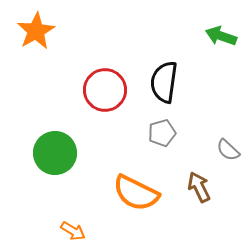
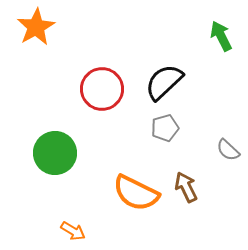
orange star: moved 4 px up
green arrow: rotated 44 degrees clockwise
black semicircle: rotated 39 degrees clockwise
red circle: moved 3 px left, 1 px up
gray pentagon: moved 3 px right, 5 px up
brown arrow: moved 13 px left
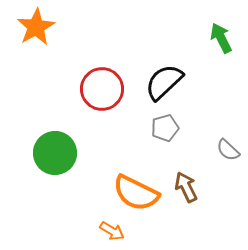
green arrow: moved 2 px down
orange arrow: moved 39 px right
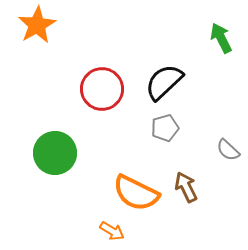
orange star: moved 1 px right, 2 px up
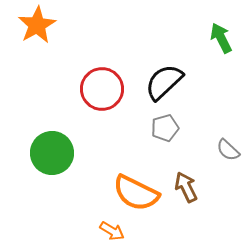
green circle: moved 3 px left
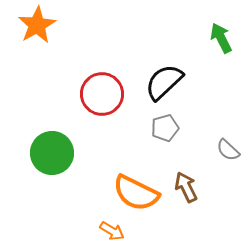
red circle: moved 5 px down
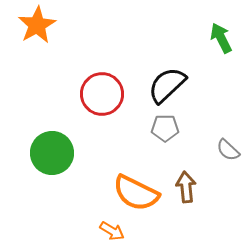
black semicircle: moved 3 px right, 3 px down
gray pentagon: rotated 16 degrees clockwise
brown arrow: rotated 20 degrees clockwise
